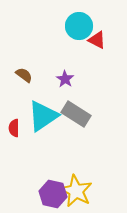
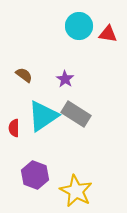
red triangle: moved 11 px right, 6 px up; rotated 18 degrees counterclockwise
purple hexagon: moved 18 px left, 19 px up; rotated 8 degrees clockwise
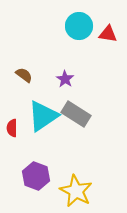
red semicircle: moved 2 px left
purple hexagon: moved 1 px right, 1 px down
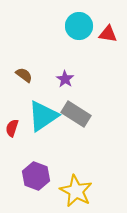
red semicircle: rotated 18 degrees clockwise
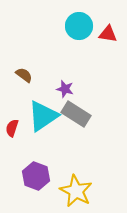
purple star: moved 10 px down; rotated 18 degrees counterclockwise
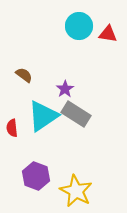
purple star: rotated 24 degrees clockwise
red semicircle: rotated 24 degrees counterclockwise
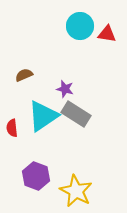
cyan circle: moved 1 px right
red triangle: moved 1 px left
brown semicircle: rotated 60 degrees counterclockwise
purple star: rotated 24 degrees counterclockwise
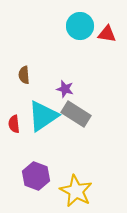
brown semicircle: rotated 72 degrees counterclockwise
red semicircle: moved 2 px right, 4 px up
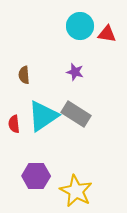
purple star: moved 10 px right, 17 px up
purple hexagon: rotated 20 degrees counterclockwise
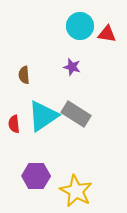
purple star: moved 3 px left, 5 px up
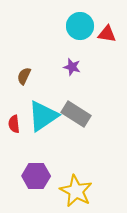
brown semicircle: moved 1 px down; rotated 30 degrees clockwise
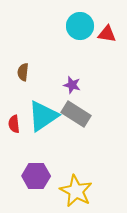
purple star: moved 18 px down
brown semicircle: moved 1 px left, 4 px up; rotated 18 degrees counterclockwise
